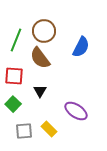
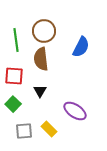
green line: rotated 30 degrees counterclockwise
brown semicircle: moved 1 px right, 1 px down; rotated 30 degrees clockwise
purple ellipse: moved 1 px left
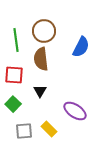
red square: moved 1 px up
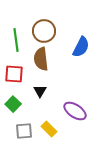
red square: moved 1 px up
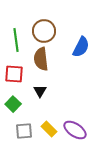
purple ellipse: moved 19 px down
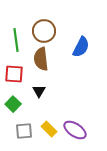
black triangle: moved 1 px left
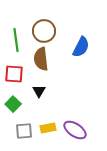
yellow rectangle: moved 1 px left, 1 px up; rotated 56 degrees counterclockwise
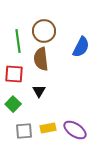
green line: moved 2 px right, 1 px down
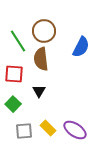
green line: rotated 25 degrees counterclockwise
yellow rectangle: rotated 56 degrees clockwise
